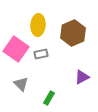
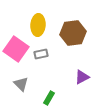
brown hexagon: rotated 15 degrees clockwise
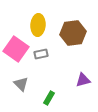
purple triangle: moved 1 px right, 3 px down; rotated 14 degrees clockwise
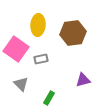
gray rectangle: moved 5 px down
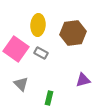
gray rectangle: moved 6 px up; rotated 40 degrees clockwise
green rectangle: rotated 16 degrees counterclockwise
